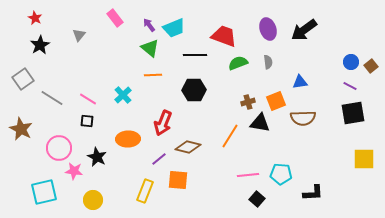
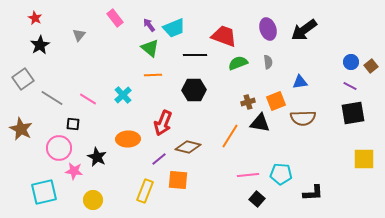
black square at (87, 121): moved 14 px left, 3 px down
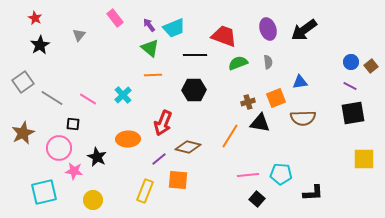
gray square at (23, 79): moved 3 px down
orange square at (276, 101): moved 3 px up
brown star at (21, 129): moved 2 px right, 4 px down; rotated 20 degrees clockwise
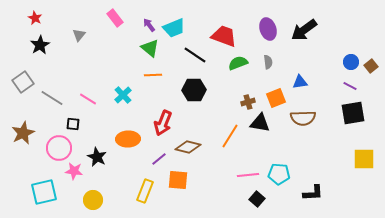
black line at (195, 55): rotated 35 degrees clockwise
cyan pentagon at (281, 174): moved 2 px left
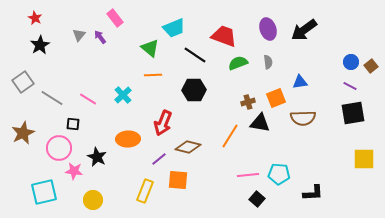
purple arrow at (149, 25): moved 49 px left, 12 px down
